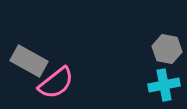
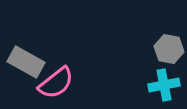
gray hexagon: moved 2 px right
gray rectangle: moved 3 px left, 1 px down
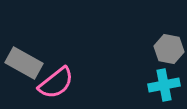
gray rectangle: moved 2 px left, 1 px down
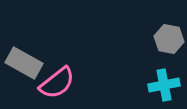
gray hexagon: moved 10 px up
pink semicircle: moved 1 px right
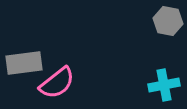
gray hexagon: moved 1 px left, 18 px up
gray rectangle: rotated 36 degrees counterclockwise
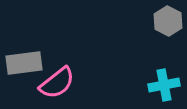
gray hexagon: rotated 16 degrees clockwise
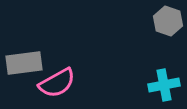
gray hexagon: rotated 8 degrees counterclockwise
pink semicircle: rotated 9 degrees clockwise
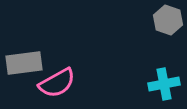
gray hexagon: moved 1 px up
cyan cross: moved 1 px up
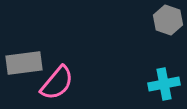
pink semicircle: rotated 21 degrees counterclockwise
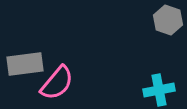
gray rectangle: moved 1 px right, 1 px down
cyan cross: moved 5 px left, 6 px down
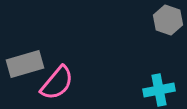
gray rectangle: rotated 9 degrees counterclockwise
